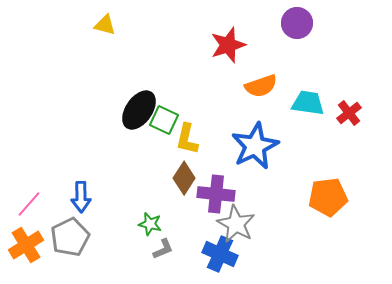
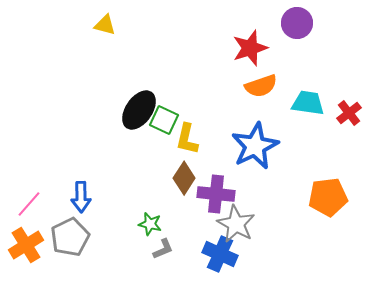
red star: moved 22 px right, 3 px down
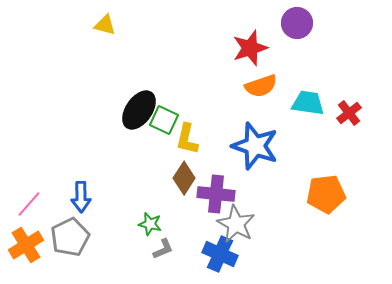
blue star: rotated 27 degrees counterclockwise
orange pentagon: moved 2 px left, 3 px up
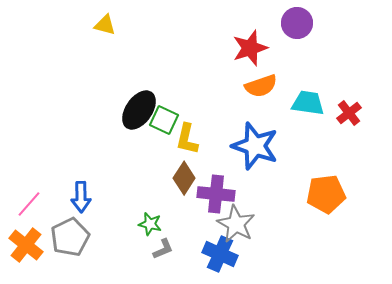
orange cross: rotated 20 degrees counterclockwise
